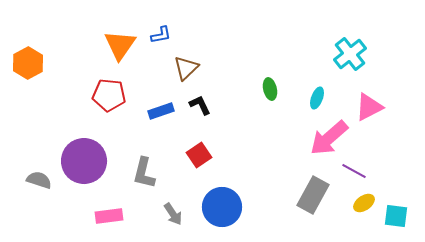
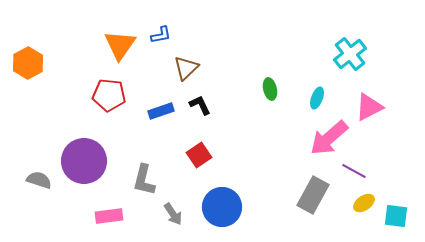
gray L-shape: moved 7 px down
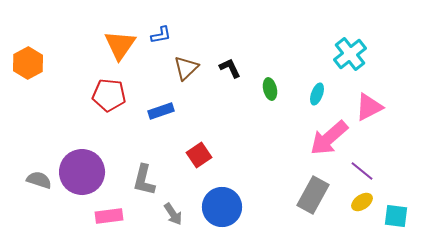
cyan ellipse: moved 4 px up
black L-shape: moved 30 px right, 37 px up
purple circle: moved 2 px left, 11 px down
purple line: moved 8 px right; rotated 10 degrees clockwise
yellow ellipse: moved 2 px left, 1 px up
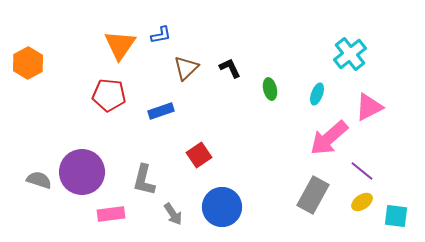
pink rectangle: moved 2 px right, 2 px up
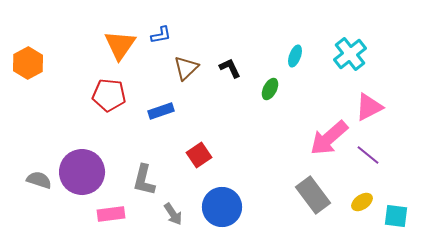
green ellipse: rotated 40 degrees clockwise
cyan ellipse: moved 22 px left, 38 px up
purple line: moved 6 px right, 16 px up
gray rectangle: rotated 66 degrees counterclockwise
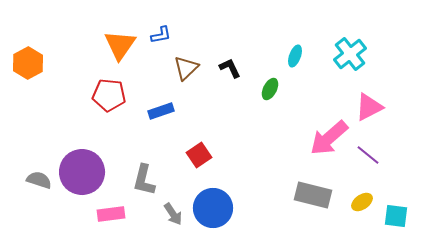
gray rectangle: rotated 39 degrees counterclockwise
blue circle: moved 9 px left, 1 px down
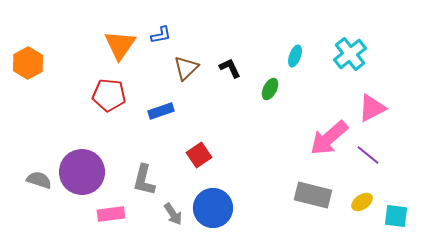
pink triangle: moved 3 px right, 1 px down
